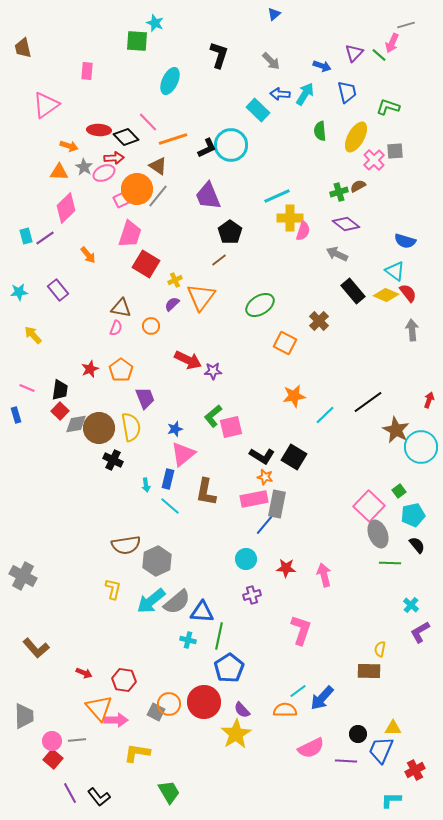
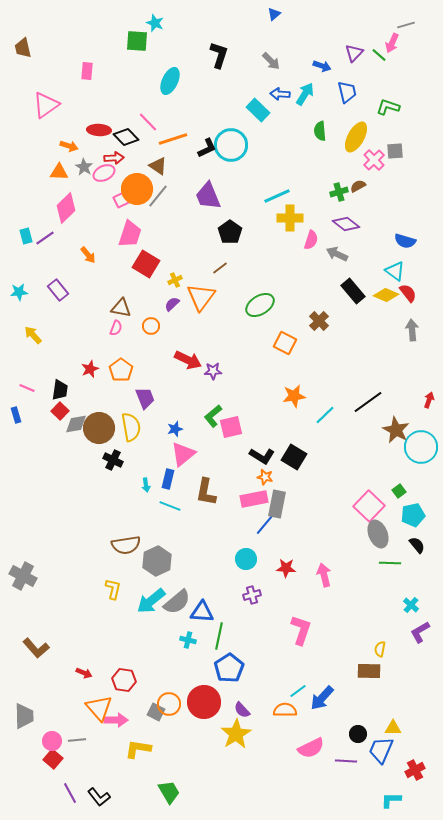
pink semicircle at (303, 231): moved 8 px right, 9 px down
brown line at (219, 260): moved 1 px right, 8 px down
cyan line at (170, 506): rotated 20 degrees counterclockwise
yellow L-shape at (137, 753): moved 1 px right, 4 px up
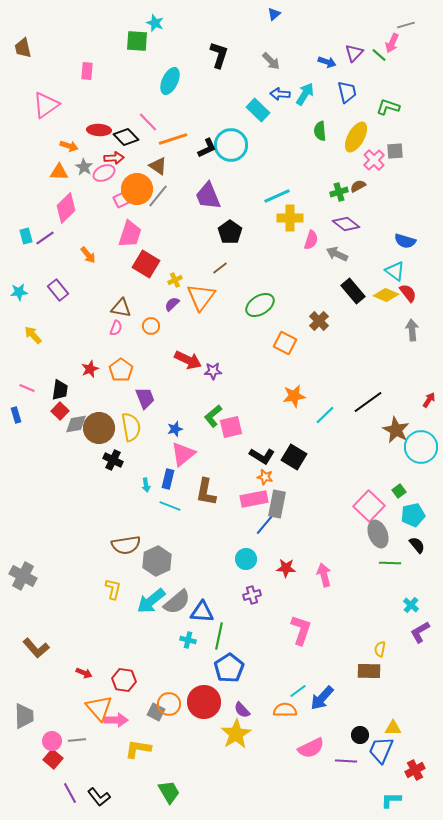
blue arrow at (322, 66): moved 5 px right, 4 px up
red arrow at (429, 400): rotated 14 degrees clockwise
black circle at (358, 734): moved 2 px right, 1 px down
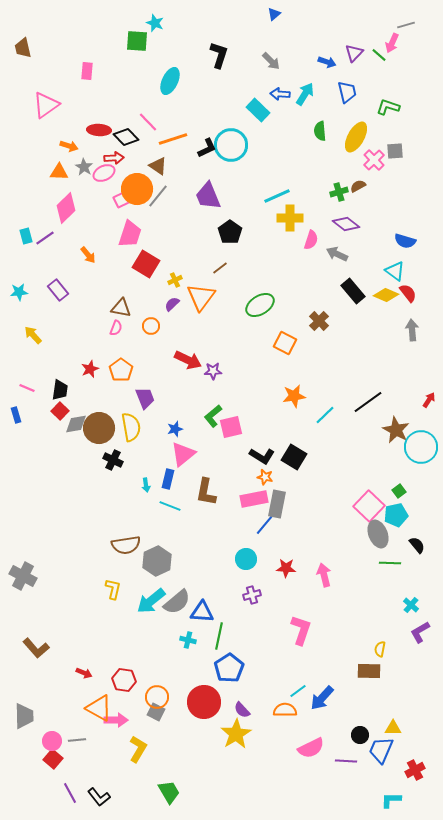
cyan pentagon at (413, 515): moved 17 px left
orange circle at (169, 704): moved 12 px left, 7 px up
orange triangle at (99, 708): rotated 20 degrees counterclockwise
yellow L-shape at (138, 749): rotated 112 degrees clockwise
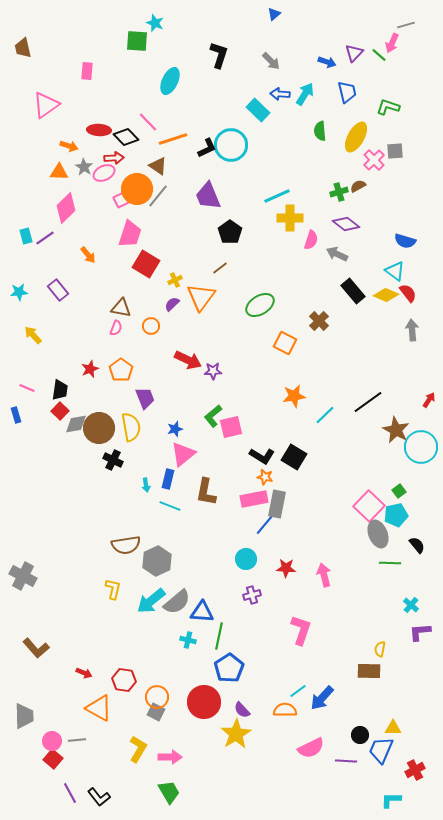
purple L-shape at (420, 632): rotated 25 degrees clockwise
pink arrow at (116, 720): moved 54 px right, 37 px down
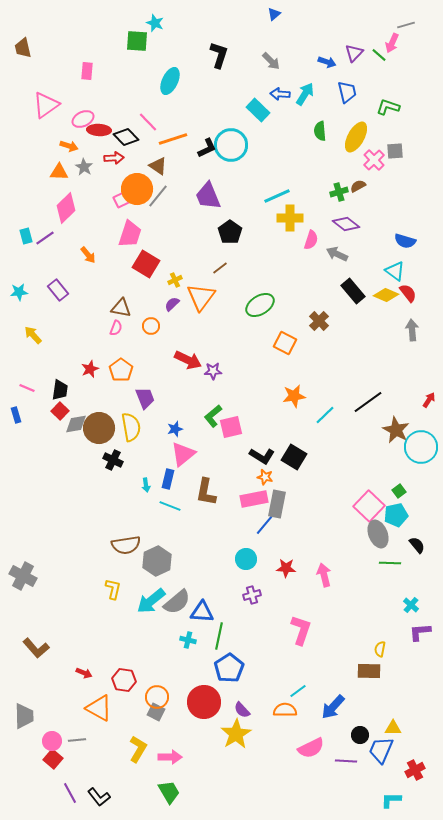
pink ellipse at (104, 173): moved 21 px left, 54 px up
blue arrow at (322, 698): moved 11 px right, 9 px down
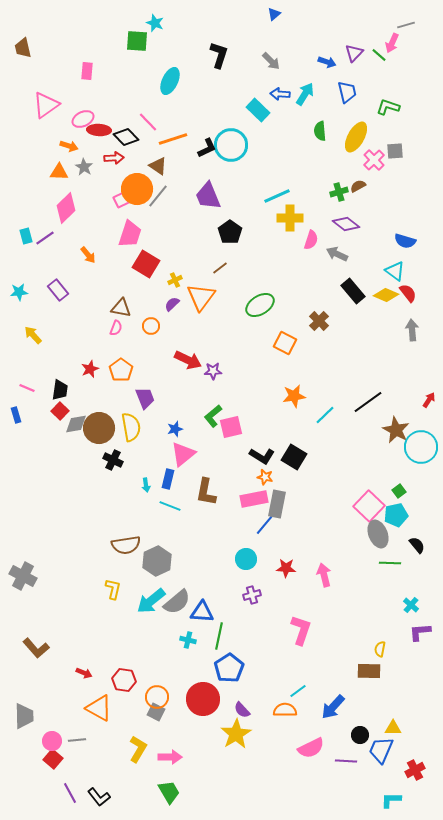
red circle at (204, 702): moved 1 px left, 3 px up
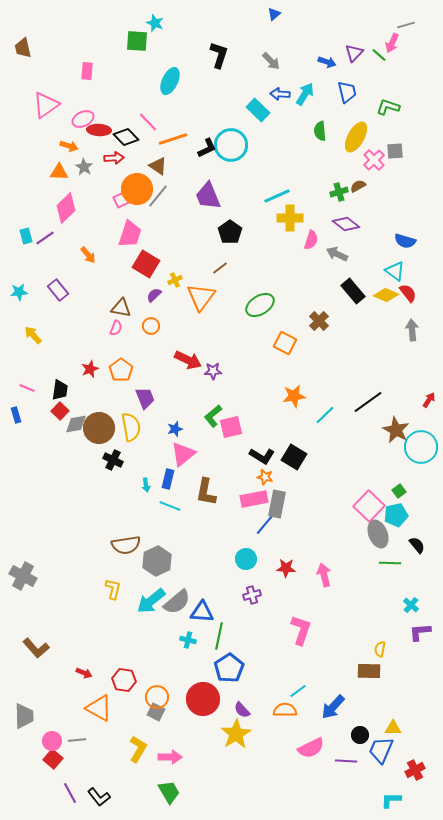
purple semicircle at (172, 304): moved 18 px left, 9 px up
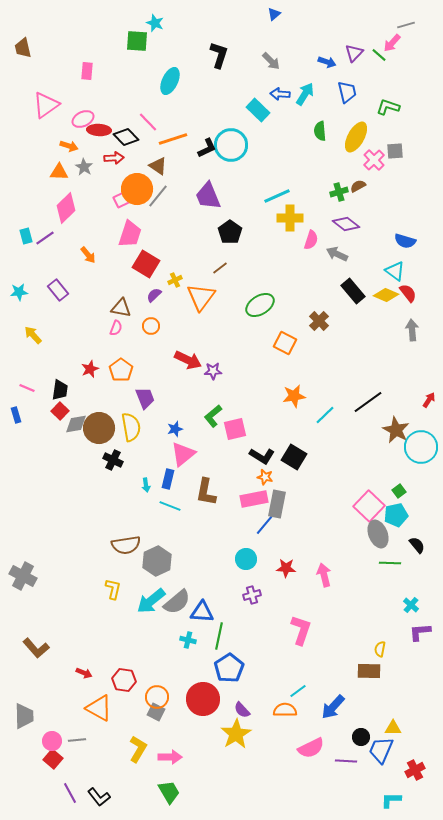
pink arrow at (392, 43): rotated 18 degrees clockwise
pink square at (231, 427): moved 4 px right, 2 px down
black circle at (360, 735): moved 1 px right, 2 px down
